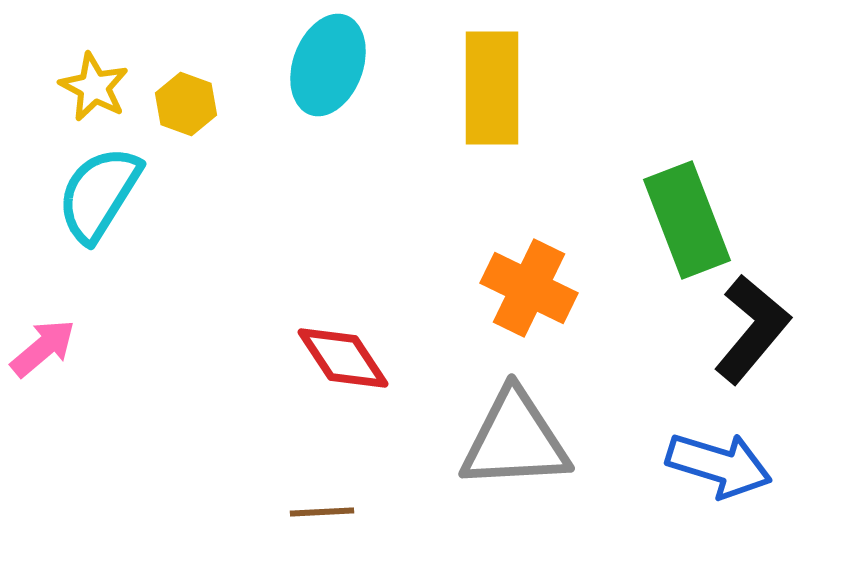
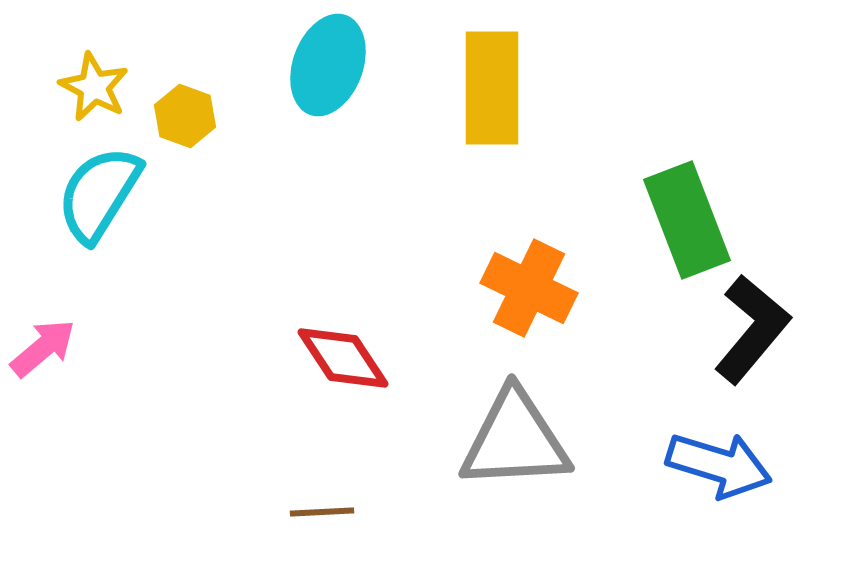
yellow hexagon: moved 1 px left, 12 px down
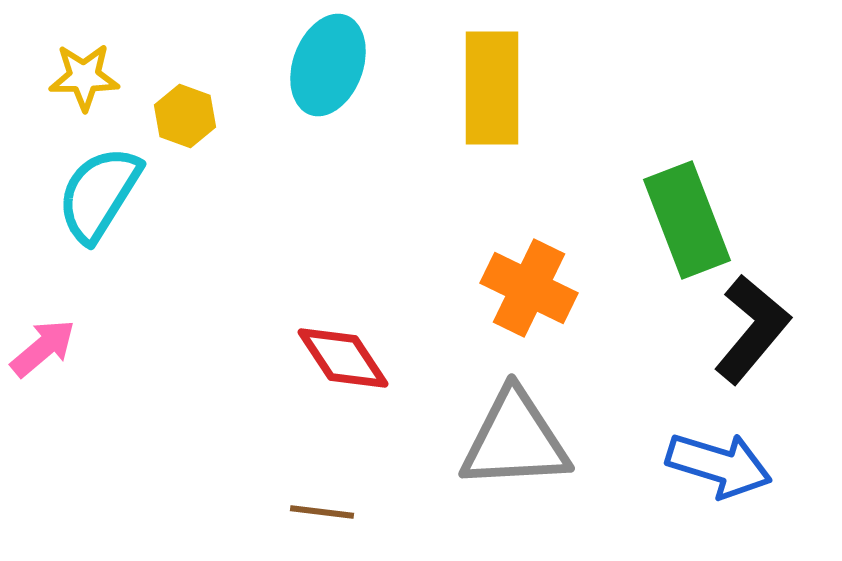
yellow star: moved 10 px left, 10 px up; rotated 28 degrees counterclockwise
brown line: rotated 10 degrees clockwise
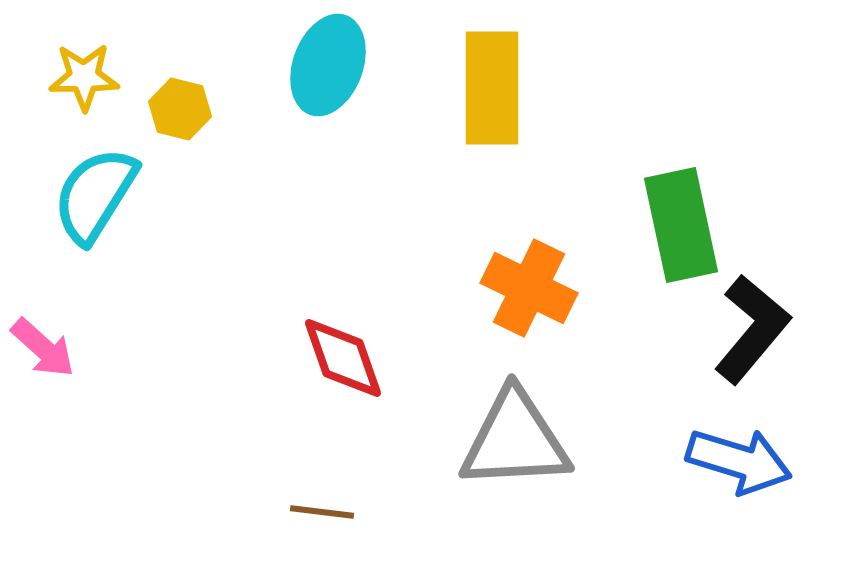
yellow hexagon: moved 5 px left, 7 px up; rotated 6 degrees counterclockwise
cyan semicircle: moved 4 px left, 1 px down
green rectangle: moved 6 px left, 5 px down; rotated 9 degrees clockwise
pink arrow: rotated 82 degrees clockwise
red diamond: rotated 14 degrees clockwise
blue arrow: moved 20 px right, 4 px up
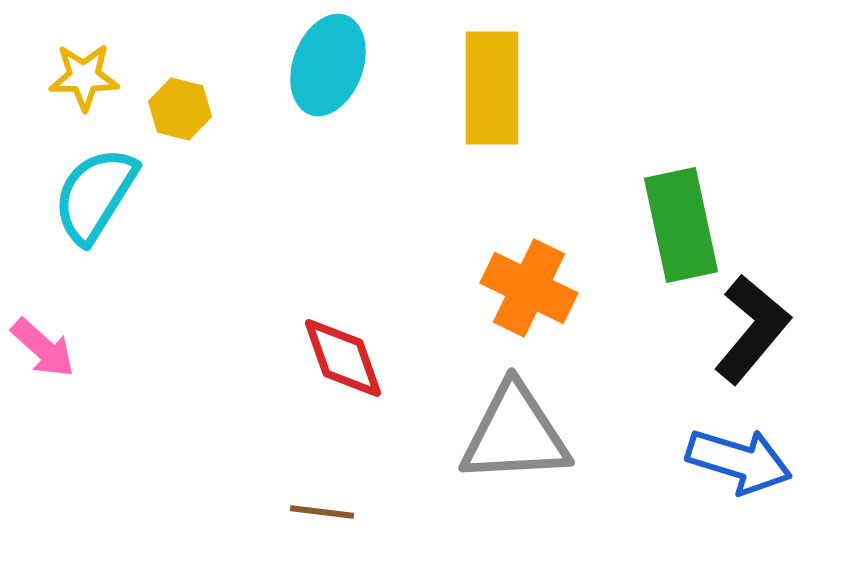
gray triangle: moved 6 px up
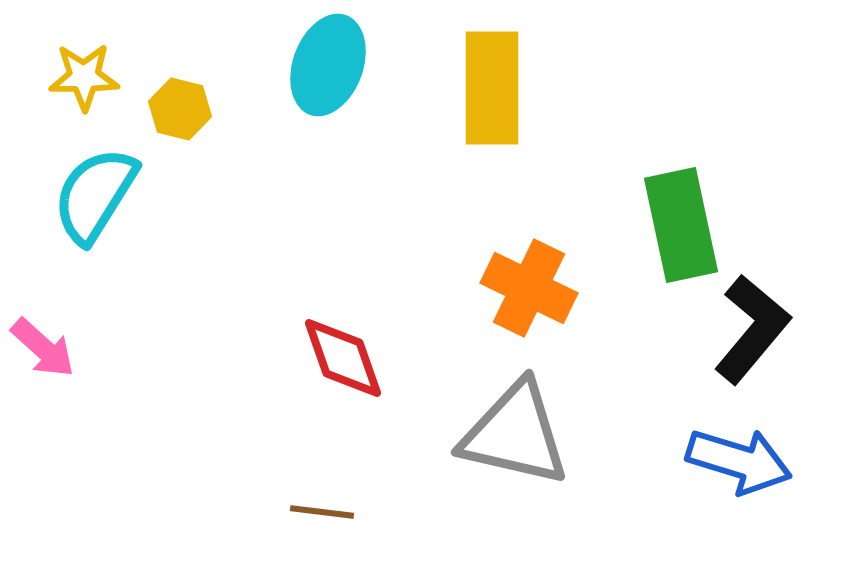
gray triangle: rotated 16 degrees clockwise
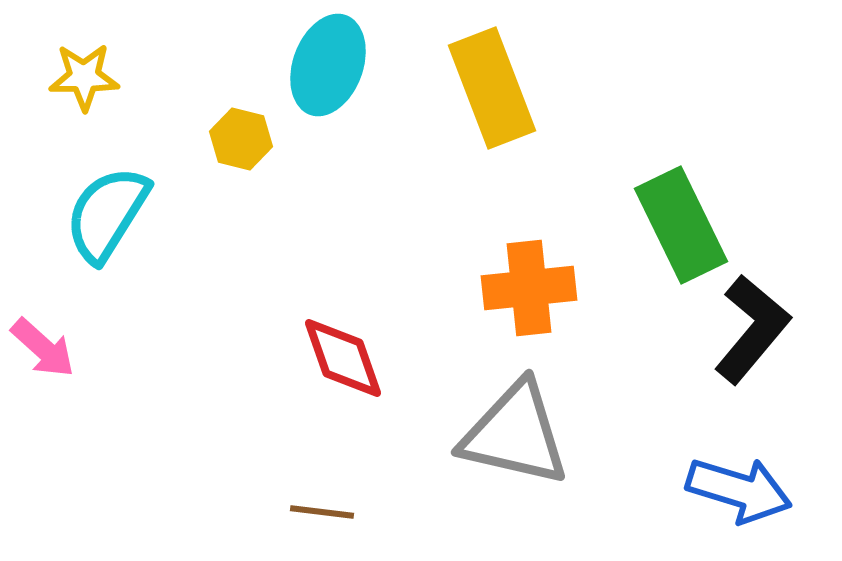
yellow rectangle: rotated 21 degrees counterclockwise
yellow hexagon: moved 61 px right, 30 px down
cyan semicircle: moved 12 px right, 19 px down
green rectangle: rotated 14 degrees counterclockwise
orange cross: rotated 32 degrees counterclockwise
blue arrow: moved 29 px down
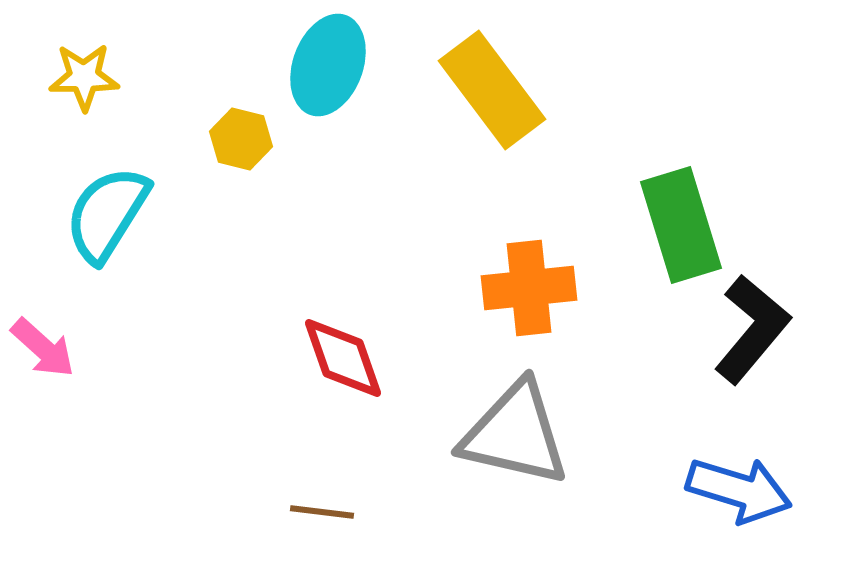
yellow rectangle: moved 2 px down; rotated 16 degrees counterclockwise
green rectangle: rotated 9 degrees clockwise
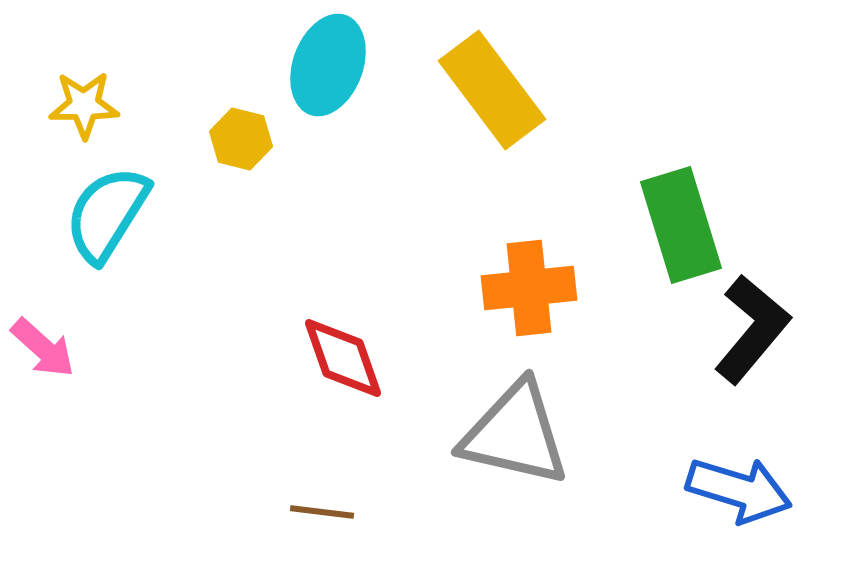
yellow star: moved 28 px down
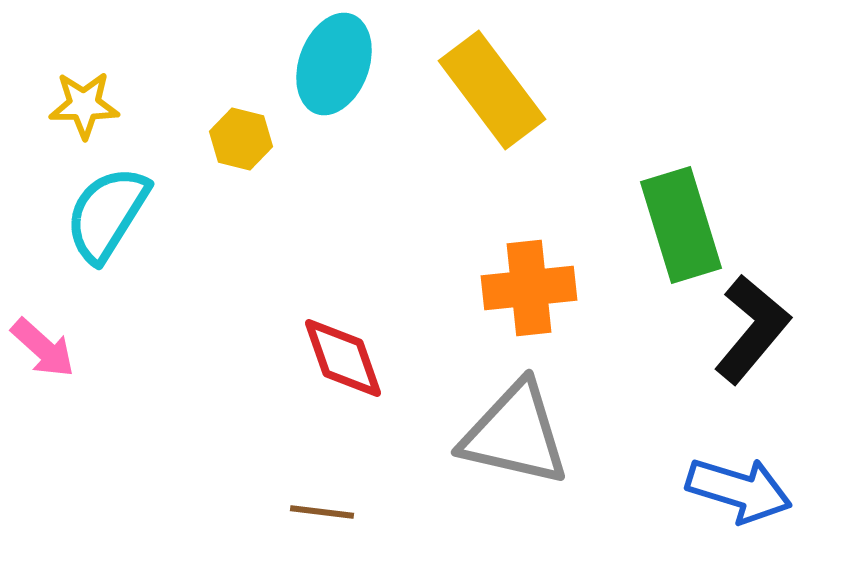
cyan ellipse: moved 6 px right, 1 px up
